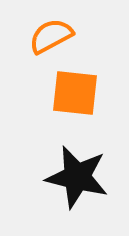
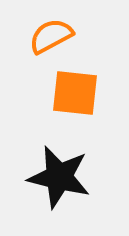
black star: moved 18 px left
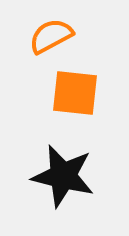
black star: moved 4 px right, 1 px up
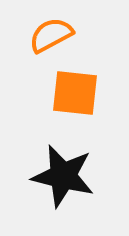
orange semicircle: moved 1 px up
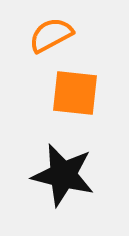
black star: moved 1 px up
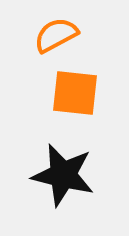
orange semicircle: moved 5 px right
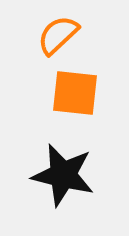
orange semicircle: moved 2 px right; rotated 15 degrees counterclockwise
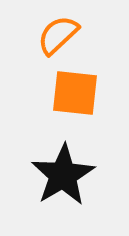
black star: rotated 28 degrees clockwise
